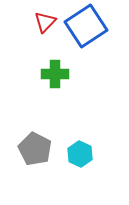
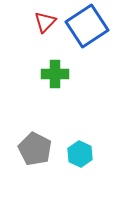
blue square: moved 1 px right
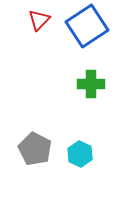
red triangle: moved 6 px left, 2 px up
green cross: moved 36 px right, 10 px down
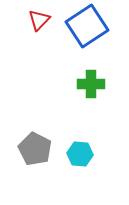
cyan hexagon: rotated 20 degrees counterclockwise
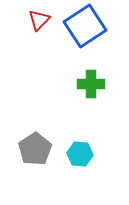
blue square: moved 2 px left
gray pentagon: rotated 12 degrees clockwise
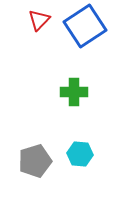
green cross: moved 17 px left, 8 px down
gray pentagon: moved 12 px down; rotated 16 degrees clockwise
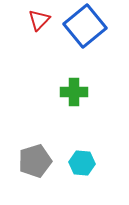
blue square: rotated 6 degrees counterclockwise
cyan hexagon: moved 2 px right, 9 px down
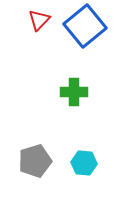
cyan hexagon: moved 2 px right
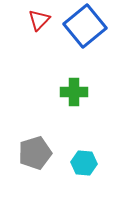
gray pentagon: moved 8 px up
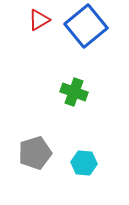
red triangle: rotated 15 degrees clockwise
blue square: moved 1 px right
green cross: rotated 20 degrees clockwise
